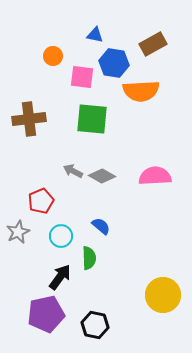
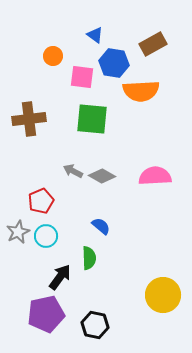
blue triangle: rotated 24 degrees clockwise
cyan circle: moved 15 px left
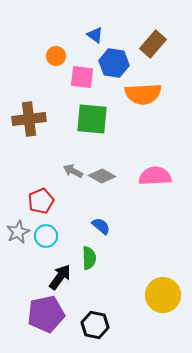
brown rectangle: rotated 20 degrees counterclockwise
orange circle: moved 3 px right
orange semicircle: moved 2 px right, 3 px down
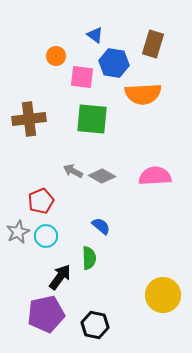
brown rectangle: rotated 24 degrees counterclockwise
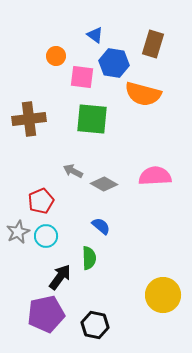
orange semicircle: rotated 18 degrees clockwise
gray diamond: moved 2 px right, 8 px down
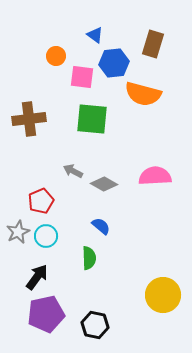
blue hexagon: rotated 16 degrees counterclockwise
black arrow: moved 23 px left
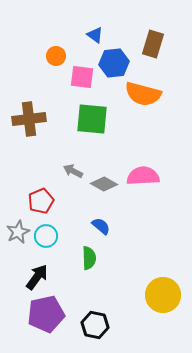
pink semicircle: moved 12 px left
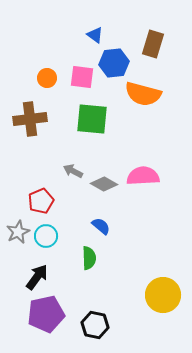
orange circle: moved 9 px left, 22 px down
brown cross: moved 1 px right
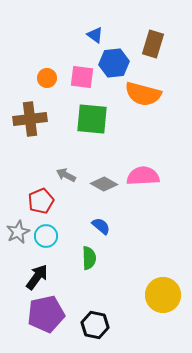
gray arrow: moved 7 px left, 4 px down
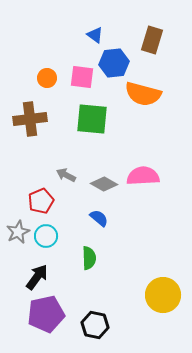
brown rectangle: moved 1 px left, 4 px up
blue semicircle: moved 2 px left, 8 px up
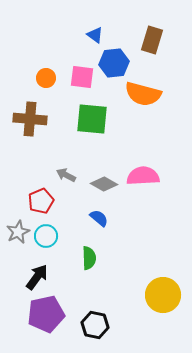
orange circle: moved 1 px left
brown cross: rotated 12 degrees clockwise
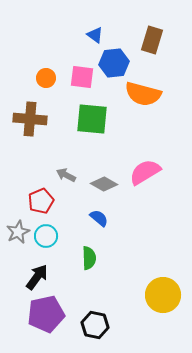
pink semicircle: moved 2 px right, 4 px up; rotated 28 degrees counterclockwise
